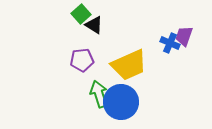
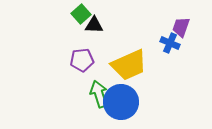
black triangle: rotated 30 degrees counterclockwise
purple trapezoid: moved 3 px left, 9 px up
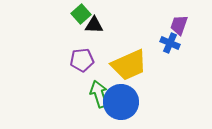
purple trapezoid: moved 2 px left, 2 px up
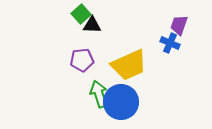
black triangle: moved 2 px left
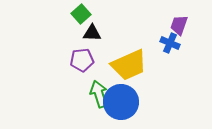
black triangle: moved 8 px down
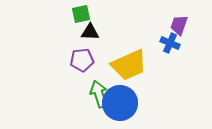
green square: rotated 30 degrees clockwise
black triangle: moved 2 px left, 1 px up
blue circle: moved 1 px left, 1 px down
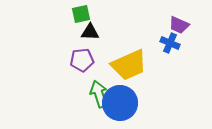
purple trapezoid: rotated 85 degrees counterclockwise
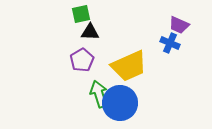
purple pentagon: rotated 25 degrees counterclockwise
yellow trapezoid: moved 1 px down
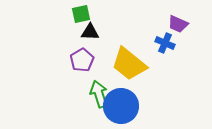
purple trapezoid: moved 1 px left, 1 px up
blue cross: moved 5 px left
yellow trapezoid: moved 2 px up; rotated 63 degrees clockwise
blue circle: moved 1 px right, 3 px down
